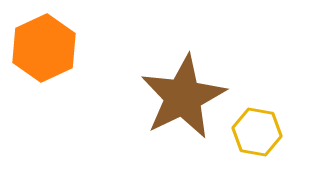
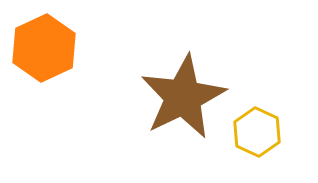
yellow hexagon: rotated 15 degrees clockwise
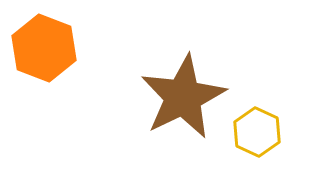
orange hexagon: rotated 14 degrees counterclockwise
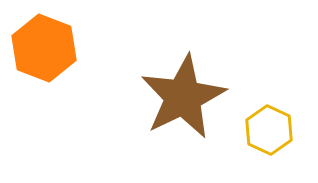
yellow hexagon: moved 12 px right, 2 px up
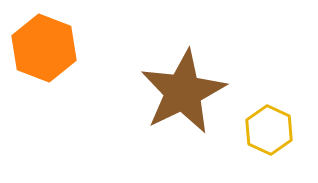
brown star: moved 5 px up
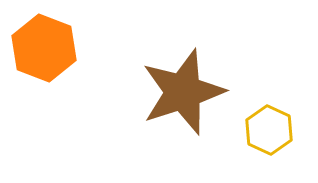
brown star: rotated 8 degrees clockwise
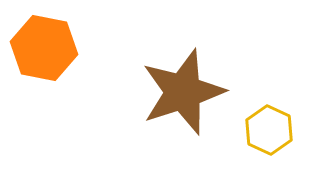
orange hexagon: rotated 10 degrees counterclockwise
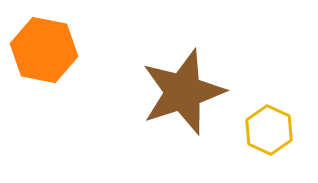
orange hexagon: moved 2 px down
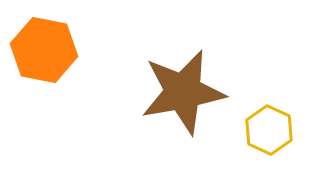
brown star: rotated 8 degrees clockwise
